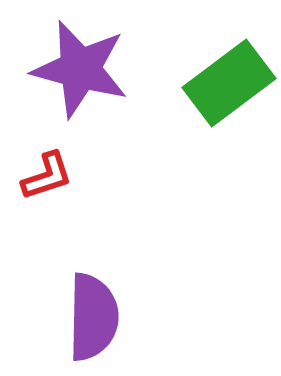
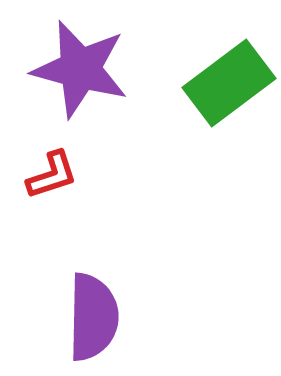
red L-shape: moved 5 px right, 1 px up
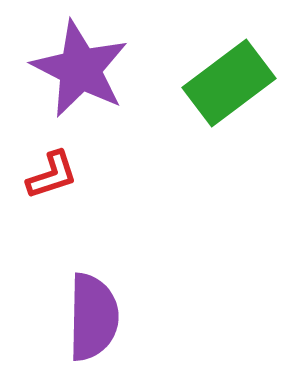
purple star: rotated 12 degrees clockwise
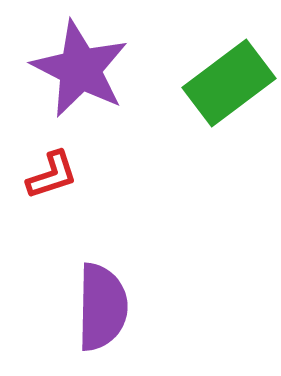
purple semicircle: moved 9 px right, 10 px up
